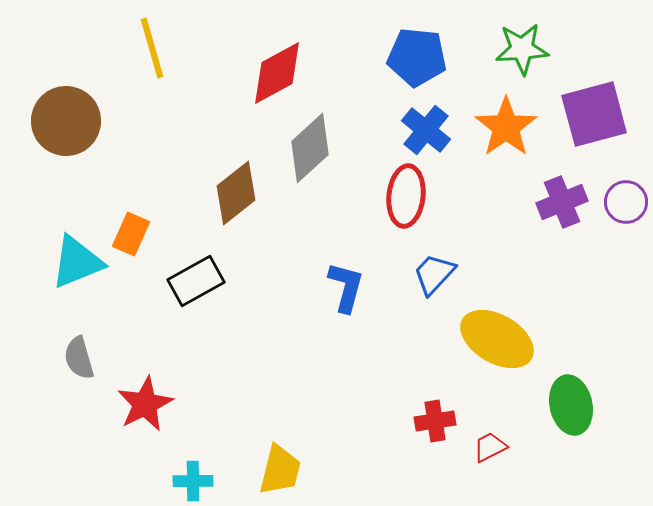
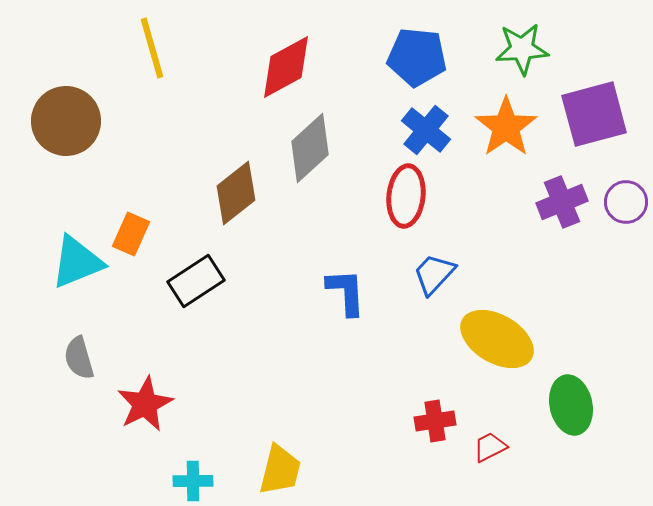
red diamond: moved 9 px right, 6 px up
black rectangle: rotated 4 degrees counterclockwise
blue L-shape: moved 5 px down; rotated 18 degrees counterclockwise
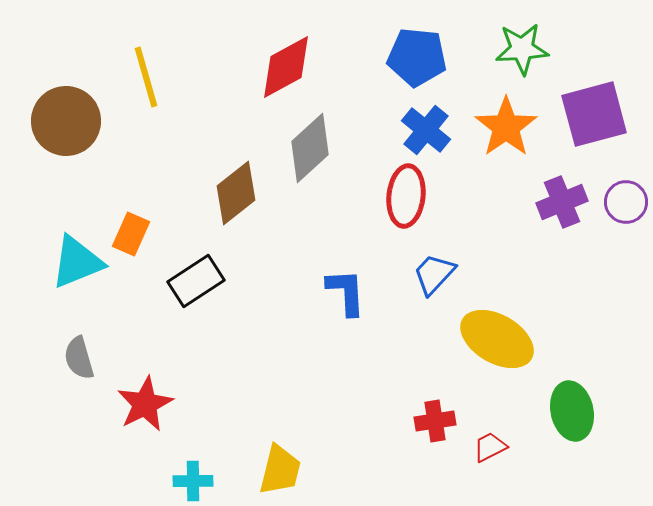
yellow line: moved 6 px left, 29 px down
green ellipse: moved 1 px right, 6 px down
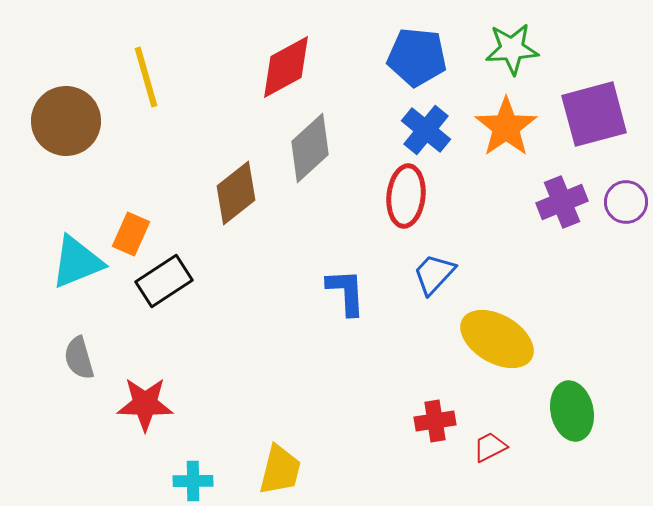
green star: moved 10 px left
black rectangle: moved 32 px left
red star: rotated 28 degrees clockwise
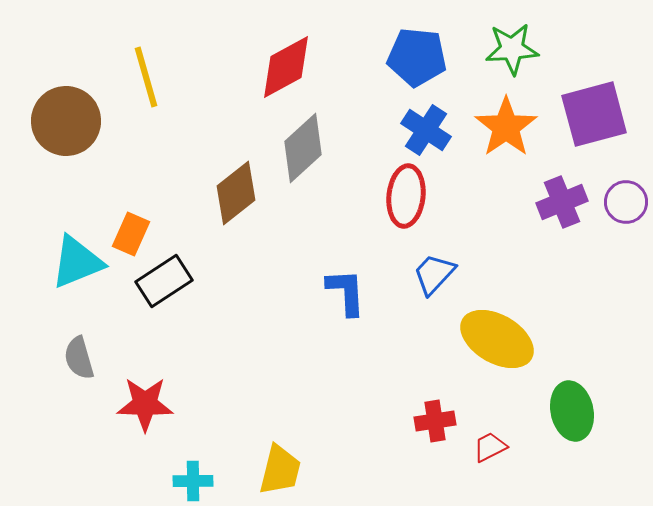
blue cross: rotated 6 degrees counterclockwise
gray diamond: moved 7 px left
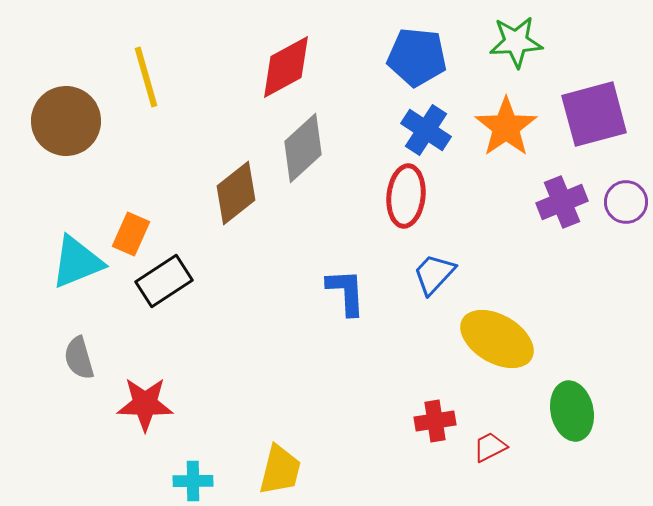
green star: moved 4 px right, 7 px up
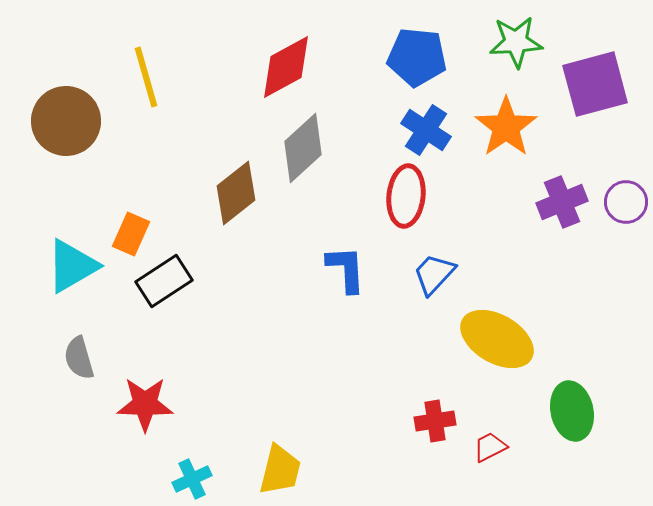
purple square: moved 1 px right, 30 px up
cyan triangle: moved 5 px left, 4 px down; rotated 8 degrees counterclockwise
blue L-shape: moved 23 px up
cyan cross: moved 1 px left, 2 px up; rotated 24 degrees counterclockwise
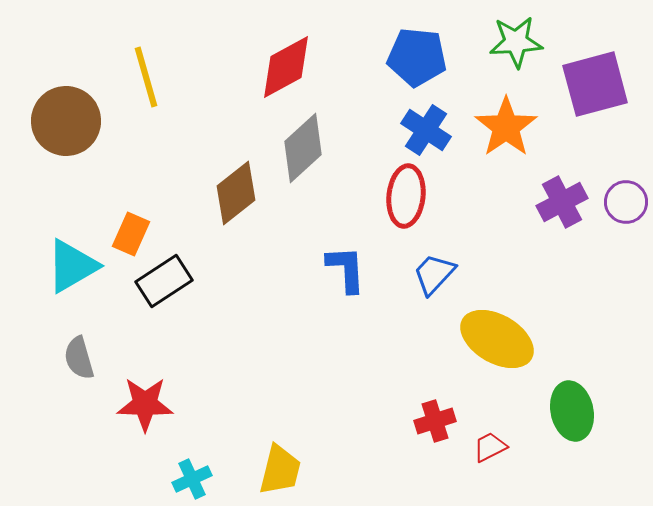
purple cross: rotated 6 degrees counterclockwise
red cross: rotated 9 degrees counterclockwise
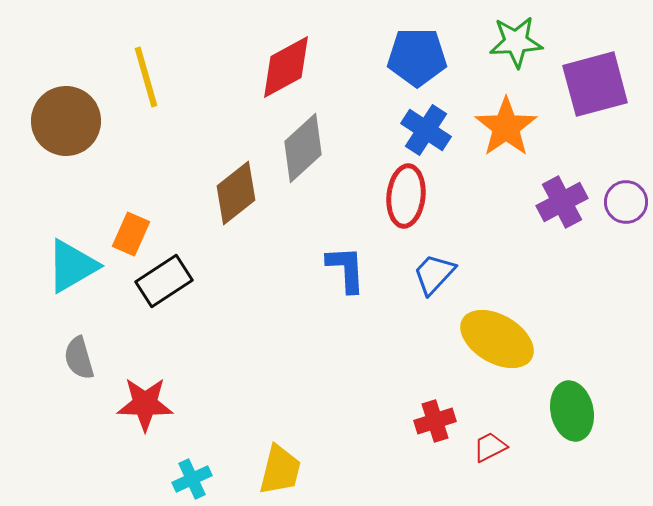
blue pentagon: rotated 6 degrees counterclockwise
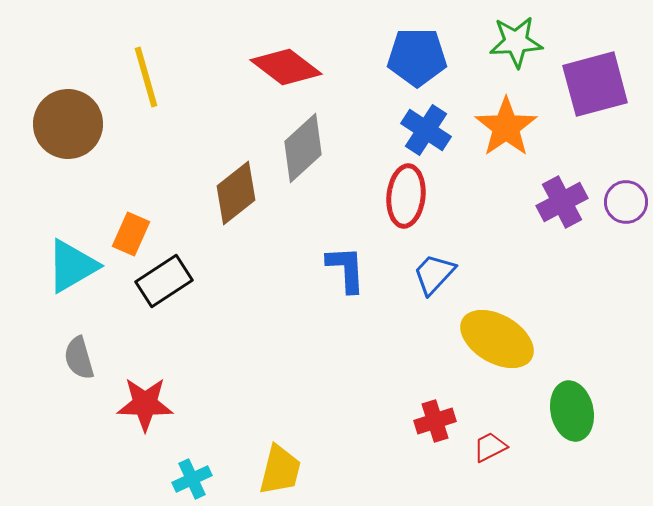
red diamond: rotated 66 degrees clockwise
brown circle: moved 2 px right, 3 px down
